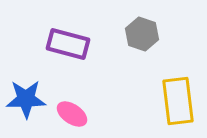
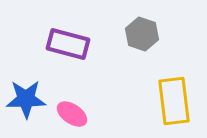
yellow rectangle: moved 4 px left
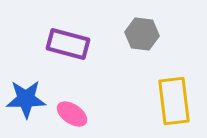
gray hexagon: rotated 12 degrees counterclockwise
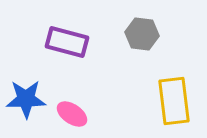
purple rectangle: moved 1 px left, 2 px up
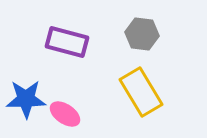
yellow rectangle: moved 33 px left, 9 px up; rotated 24 degrees counterclockwise
pink ellipse: moved 7 px left
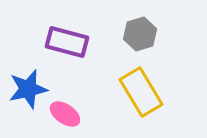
gray hexagon: moved 2 px left; rotated 24 degrees counterclockwise
blue star: moved 2 px right, 10 px up; rotated 12 degrees counterclockwise
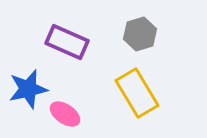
purple rectangle: rotated 9 degrees clockwise
yellow rectangle: moved 4 px left, 1 px down
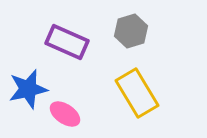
gray hexagon: moved 9 px left, 3 px up
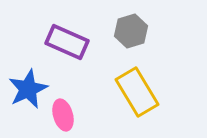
blue star: rotated 12 degrees counterclockwise
yellow rectangle: moved 1 px up
pink ellipse: moved 2 px left, 1 px down; rotated 40 degrees clockwise
